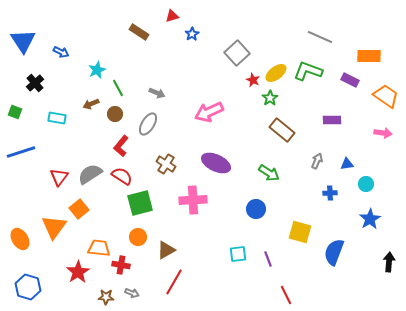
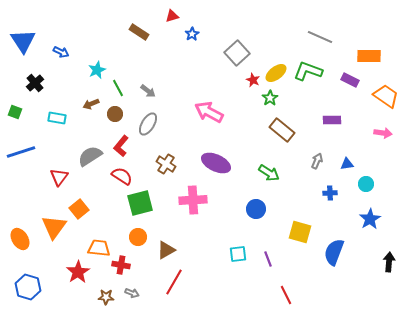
gray arrow at (157, 93): moved 9 px left, 2 px up; rotated 14 degrees clockwise
pink arrow at (209, 112): rotated 52 degrees clockwise
gray semicircle at (90, 174): moved 18 px up
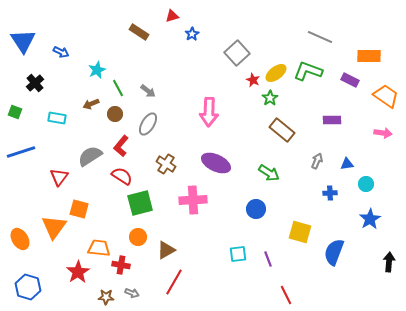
pink arrow at (209, 112): rotated 116 degrees counterclockwise
orange square at (79, 209): rotated 36 degrees counterclockwise
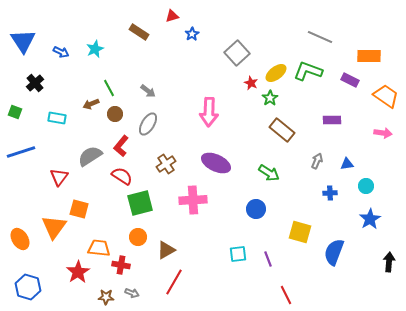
cyan star at (97, 70): moved 2 px left, 21 px up
red star at (253, 80): moved 2 px left, 3 px down
green line at (118, 88): moved 9 px left
brown cross at (166, 164): rotated 24 degrees clockwise
cyan circle at (366, 184): moved 2 px down
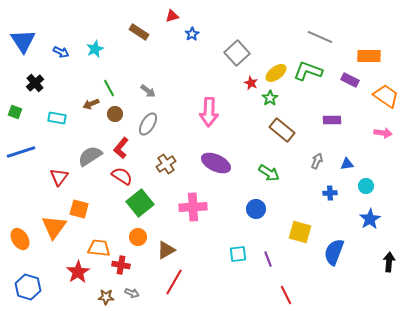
red L-shape at (121, 146): moved 2 px down
pink cross at (193, 200): moved 7 px down
green square at (140, 203): rotated 24 degrees counterclockwise
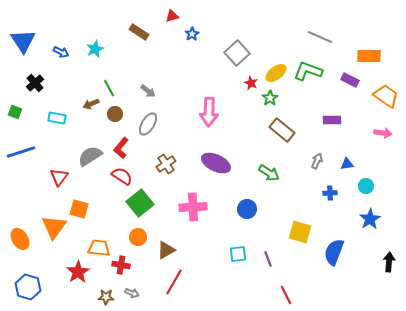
blue circle at (256, 209): moved 9 px left
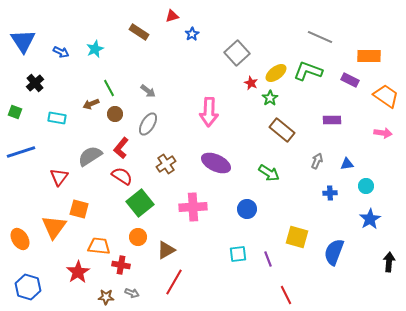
yellow square at (300, 232): moved 3 px left, 5 px down
orange trapezoid at (99, 248): moved 2 px up
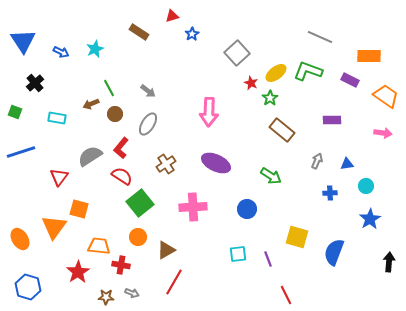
green arrow at (269, 173): moved 2 px right, 3 px down
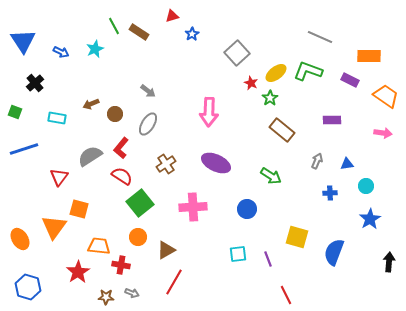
green line at (109, 88): moved 5 px right, 62 px up
blue line at (21, 152): moved 3 px right, 3 px up
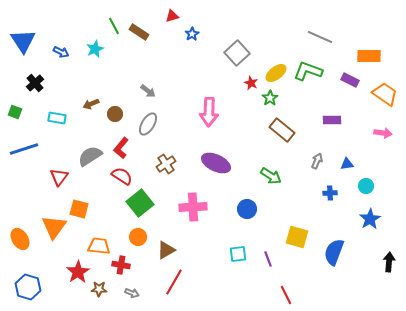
orange trapezoid at (386, 96): moved 1 px left, 2 px up
brown star at (106, 297): moved 7 px left, 8 px up
